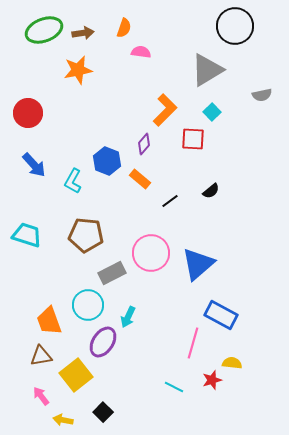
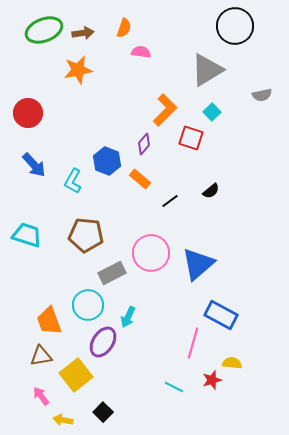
red square: moved 2 px left, 1 px up; rotated 15 degrees clockwise
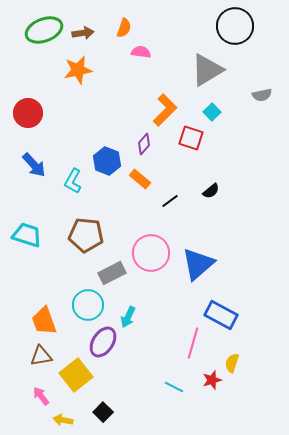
orange trapezoid: moved 5 px left
yellow semicircle: rotated 78 degrees counterclockwise
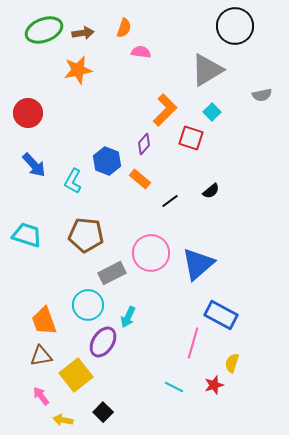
red star: moved 2 px right, 5 px down
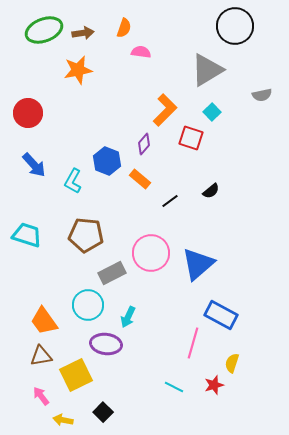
orange trapezoid: rotated 16 degrees counterclockwise
purple ellipse: moved 3 px right, 2 px down; rotated 64 degrees clockwise
yellow square: rotated 12 degrees clockwise
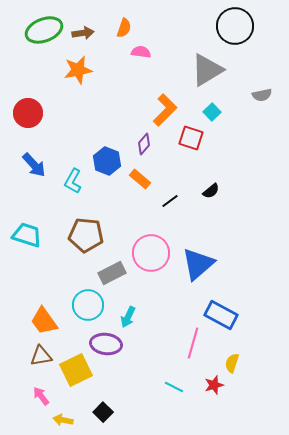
yellow square: moved 5 px up
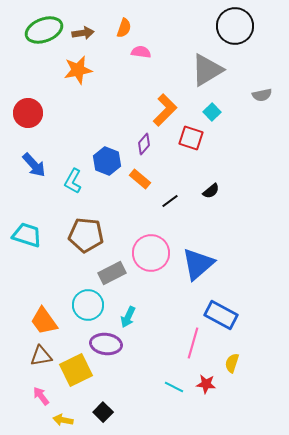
red star: moved 8 px left, 1 px up; rotated 24 degrees clockwise
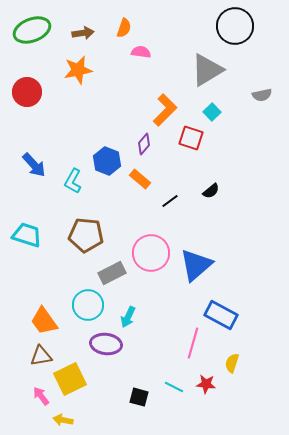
green ellipse: moved 12 px left
red circle: moved 1 px left, 21 px up
blue triangle: moved 2 px left, 1 px down
yellow square: moved 6 px left, 9 px down
black square: moved 36 px right, 15 px up; rotated 30 degrees counterclockwise
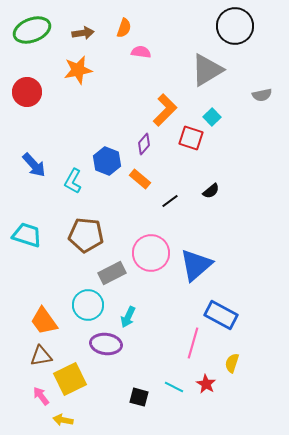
cyan square: moved 5 px down
red star: rotated 24 degrees clockwise
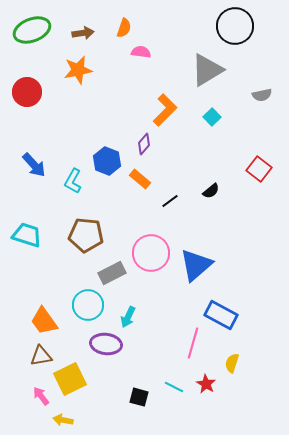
red square: moved 68 px right, 31 px down; rotated 20 degrees clockwise
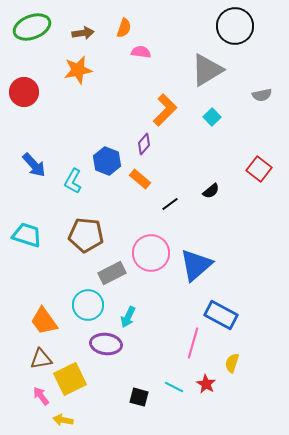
green ellipse: moved 3 px up
red circle: moved 3 px left
black line: moved 3 px down
brown triangle: moved 3 px down
